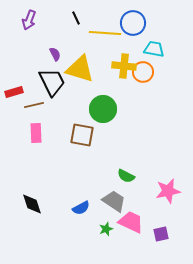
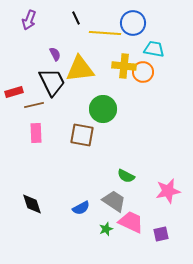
yellow triangle: rotated 24 degrees counterclockwise
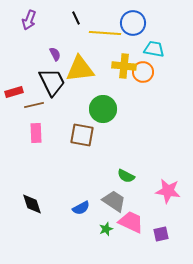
pink star: rotated 20 degrees clockwise
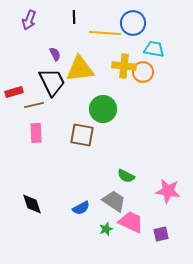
black line: moved 2 px left, 1 px up; rotated 24 degrees clockwise
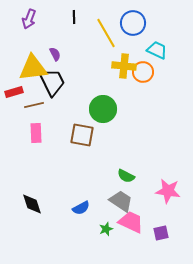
purple arrow: moved 1 px up
yellow line: moved 1 px right; rotated 56 degrees clockwise
cyan trapezoid: moved 3 px right, 1 px down; rotated 15 degrees clockwise
yellow triangle: moved 47 px left, 1 px up
gray trapezoid: moved 7 px right
purple square: moved 1 px up
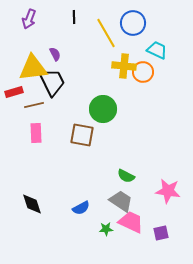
green star: rotated 16 degrees clockwise
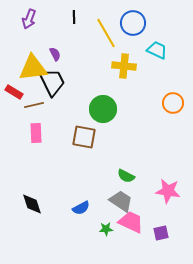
orange circle: moved 30 px right, 31 px down
red rectangle: rotated 48 degrees clockwise
brown square: moved 2 px right, 2 px down
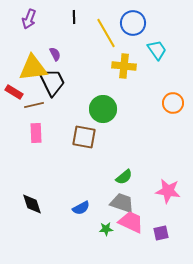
cyan trapezoid: rotated 30 degrees clockwise
green semicircle: moved 2 px left, 1 px down; rotated 66 degrees counterclockwise
gray trapezoid: moved 1 px right, 2 px down; rotated 15 degrees counterclockwise
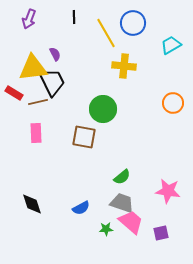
cyan trapezoid: moved 14 px right, 5 px up; rotated 85 degrees counterclockwise
red rectangle: moved 1 px down
brown line: moved 4 px right, 3 px up
green semicircle: moved 2 px left
pink trapezoid: rotated 16 degrees clockwise
